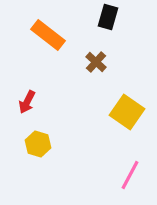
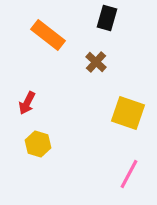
black rectangle: moved 1 px left, 1 px down
red arrow: moved 1 px down
yellow square: moved 1 px right, 1 px down; rotated 16 degrees counterclockwise
pink line: moved 1 px left, 1 px up
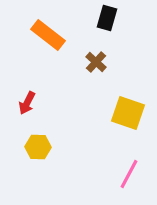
yellow hexagon: moved 3 px down; rotated 15 degrees counterclockwise
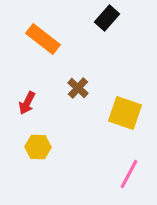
black rectangle: rotated 25 degrees clockwise
orange rectangle: moved 5 px left, 4 px down
brown cross: moved 18 px left, 26 px down
yellow square: moved 3 px left
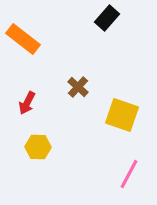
orange rectangle: moved 20 px left
brown cross: moved 1 px up
yellow square: moved 3 px left, 2 px down
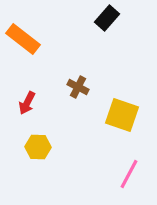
brown cross: rotated 15 degrees counterclockwise
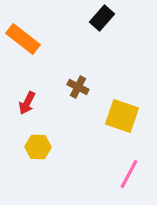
black rectangle: moved 5 px left
yellow square: moved 1 px down
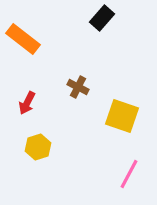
yellow hexagon: rotated 20 degrees counterclockwise
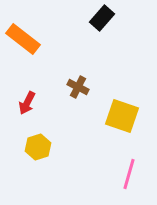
pink line: rotated 12 degrees counterclockwise
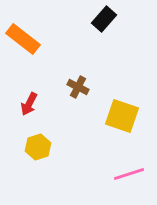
black rectangle: moved 2 px right, 1 px down
red arrow: moved 2 px right, 1 px down
pink line: rotated 56 degrees clockwise
